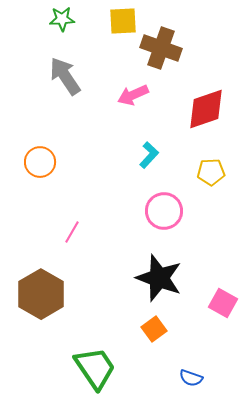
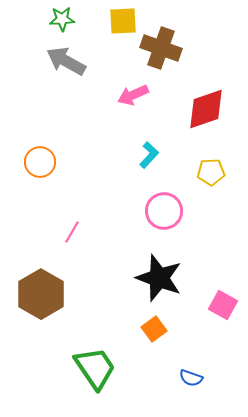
gray arrow: moved 1 px right, 15 px up; rotated 27 degrees counterclockwise
pink square: moved 2 px down
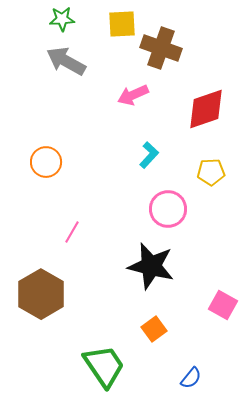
yellow square: moved 1 px left, 3 px down
orange circle: moved 6 px right
pink circle: moved 4 px right, 2 px up
black star: moved 8 px left, 12 px up; rotated 6 degrees counterclockwise
green trapezoid: moved 9 px right, 2 px up
blue semicircle: rotated 70 degrees counterclockwise
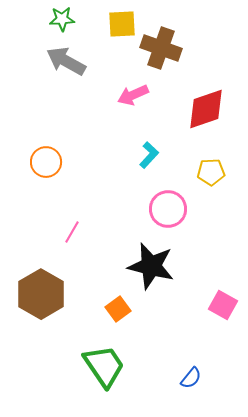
orange square: moved 36 px left, 20 px up
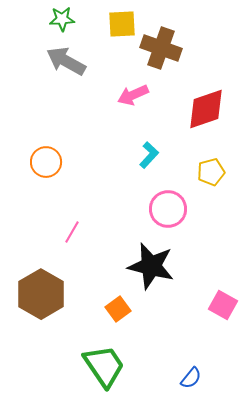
yellow pentagon: rotated 12 degrees counterclockwise
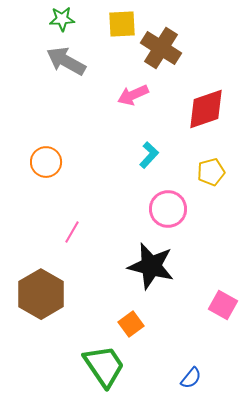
brown cross: rotated 12 degrees clockwise
orange square: moved 13 px right, 15 px down
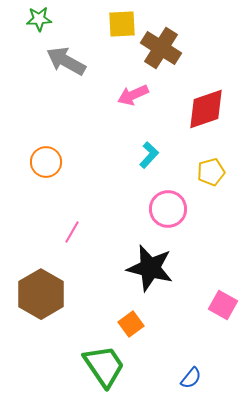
green star: moved 23 px left
black star: moved 1 px left, 2 px down
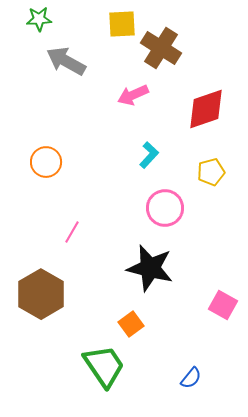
pink circle: moved 3 px left, 1 px up
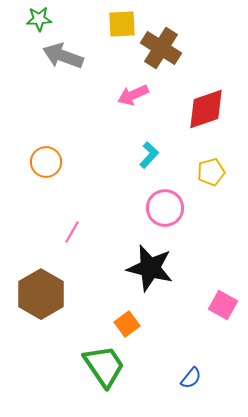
gray arrow: moved 3 px left, 5 px up; rotated 9 degrees counterclockwise
orange square: moved 4 px left
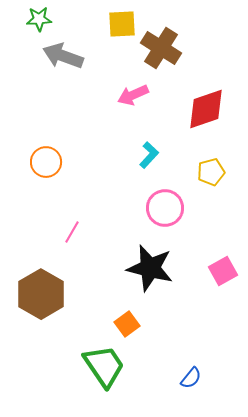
pink square: moved 34 px up; rotated 32 degrees clockwise
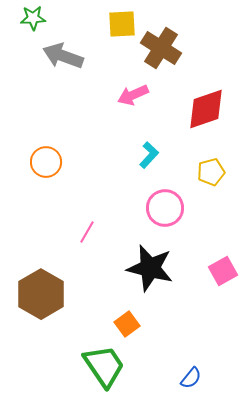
green star: moved 6 px left, 1 px up
pink line: moved 15 px right
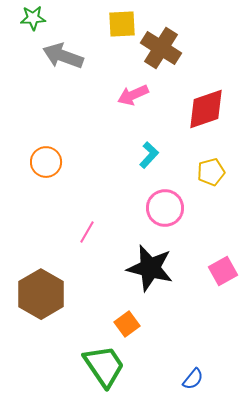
blue semicircle: moved 2 px right, 1 px down
